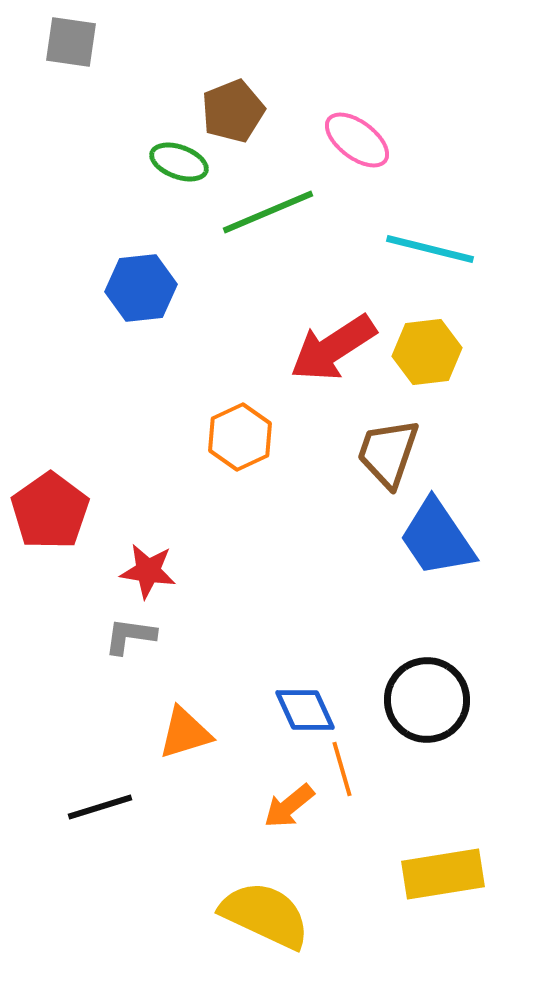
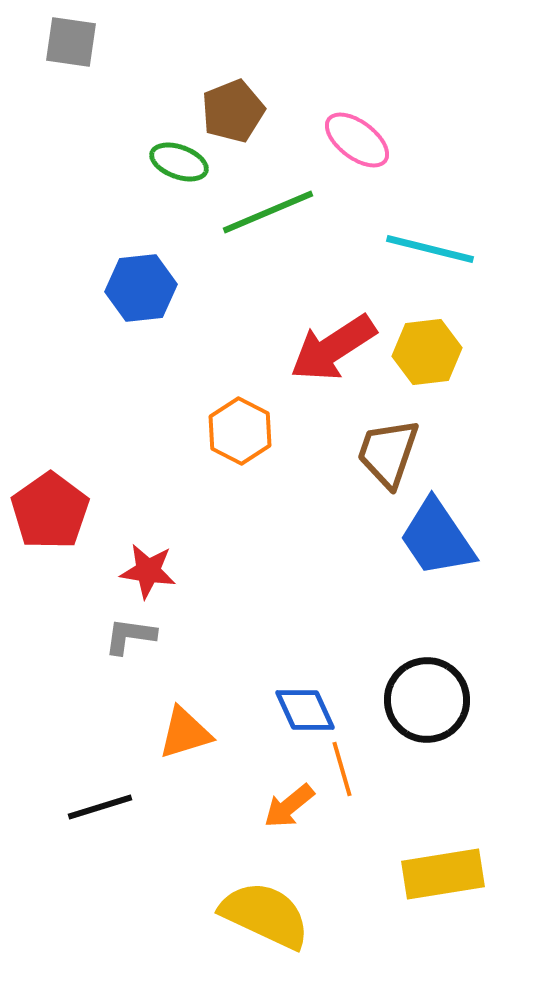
orange hexagon: moved 6 px up; rotated 8 degrees counterclockwise
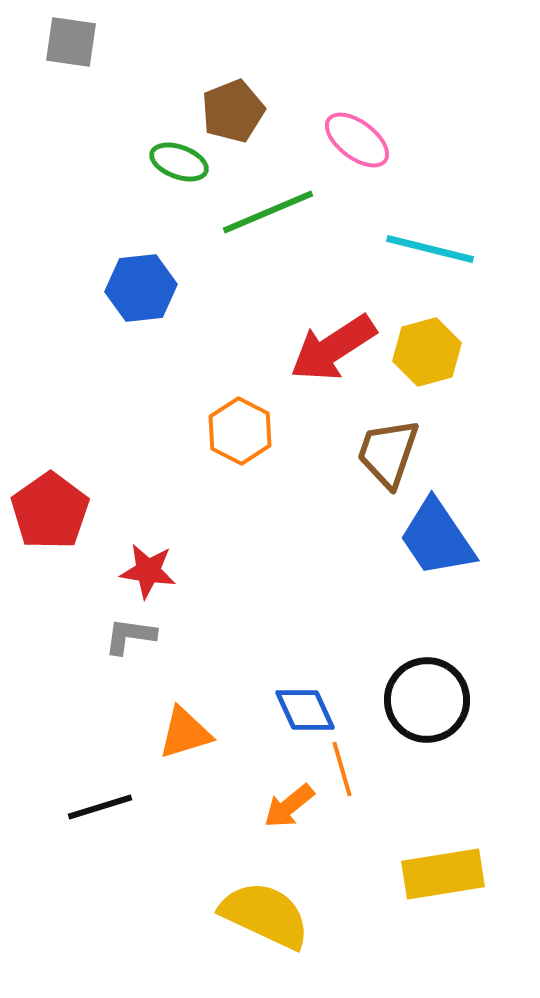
yellow hexagon: rotated 8 degrees counterclockwise
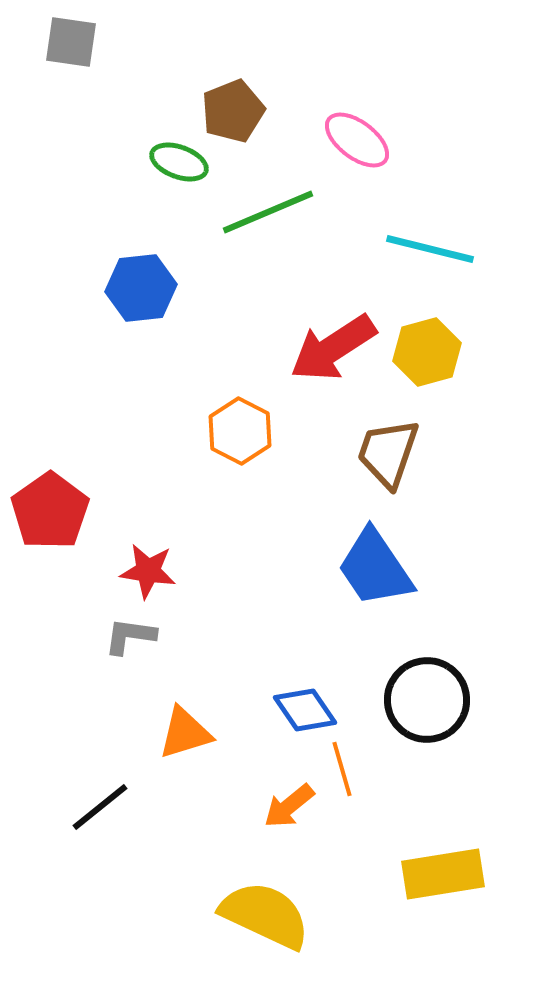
blue trapezoid: moved 62 px left, 30 px down
blue diamond: rotated 10 degrees counterclockwise
black line: rotated 22 degrees counterclockwise
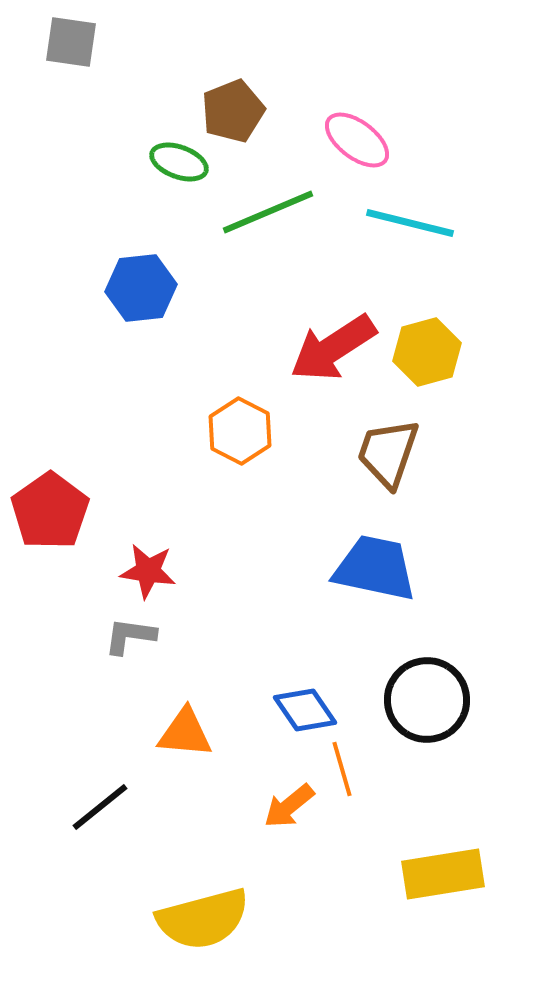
cyan line: moved 20 px left, 26 px up
blue trapezoid: rotated 136 degrees clockwise
orange triangle: rotated 22 degrees clockwise
yellow semicircle: moved 62 px left, 4 px down; rotated 140 degrees clockwise
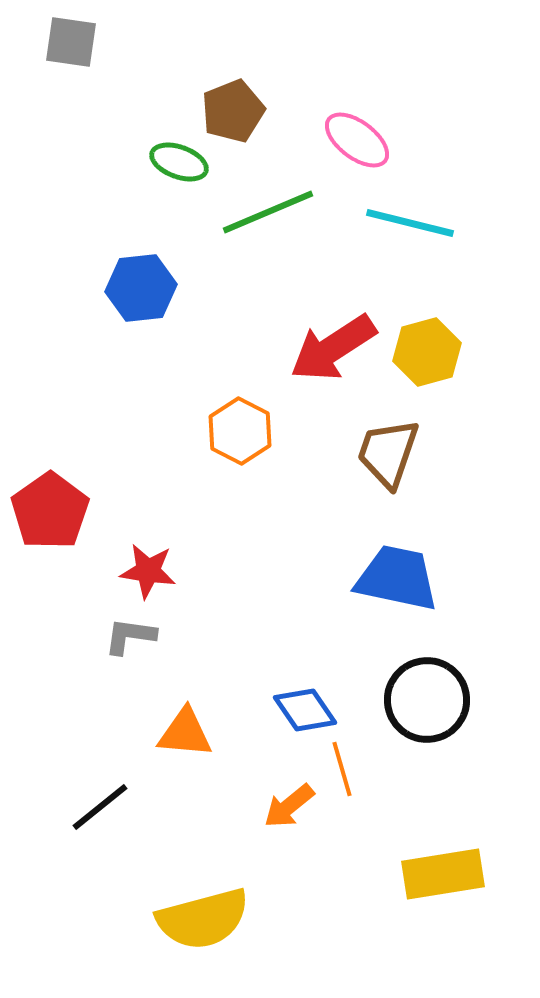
blue trapezoid: moved 22 px right, 10 px down
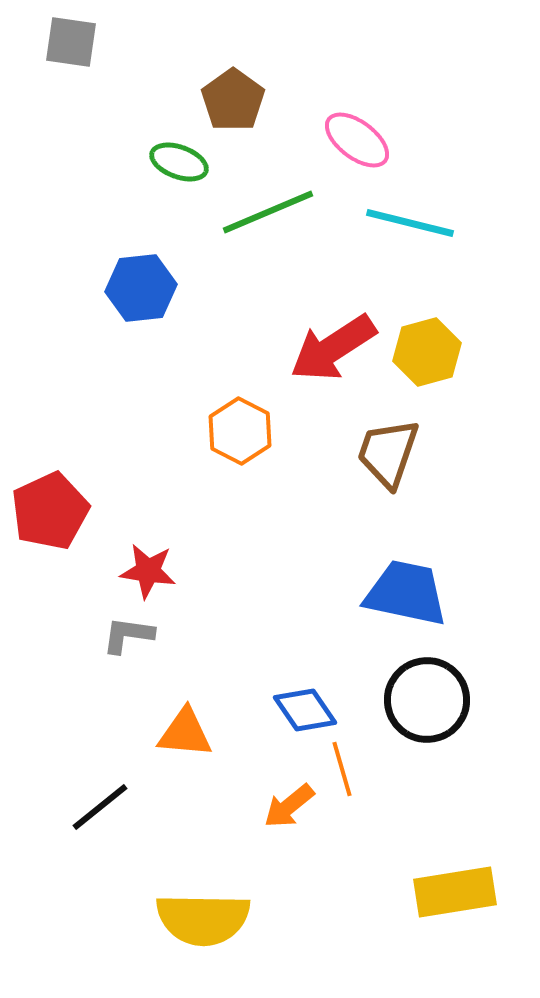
brown pentagon: moved 11 px up; rotated 14 degrees counterclockwise
red pentagon: rotated 10 degrees clockwise
blue trapezoid: moved 9 px right, 15 px down
gray L-shape: moved 2 px left, 1 px up
yellow rectangle: moved 12 px right, 18 px down
yellow semicircle: rotated 16 degrees clockwise
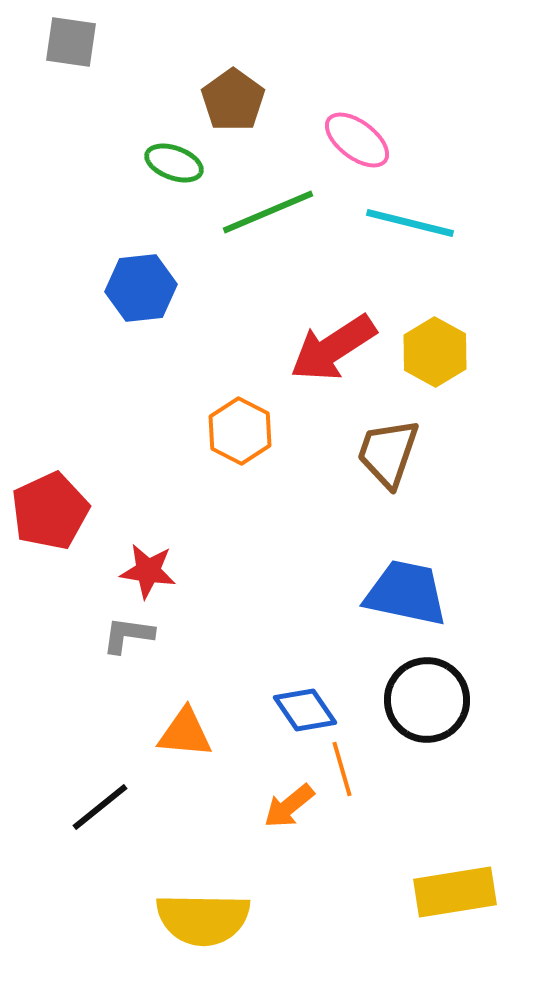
green ellipse: moved 5 px left, 1 px down
yellow hexagon: moved 8 px right; rotated 16 degrees counterclockwise
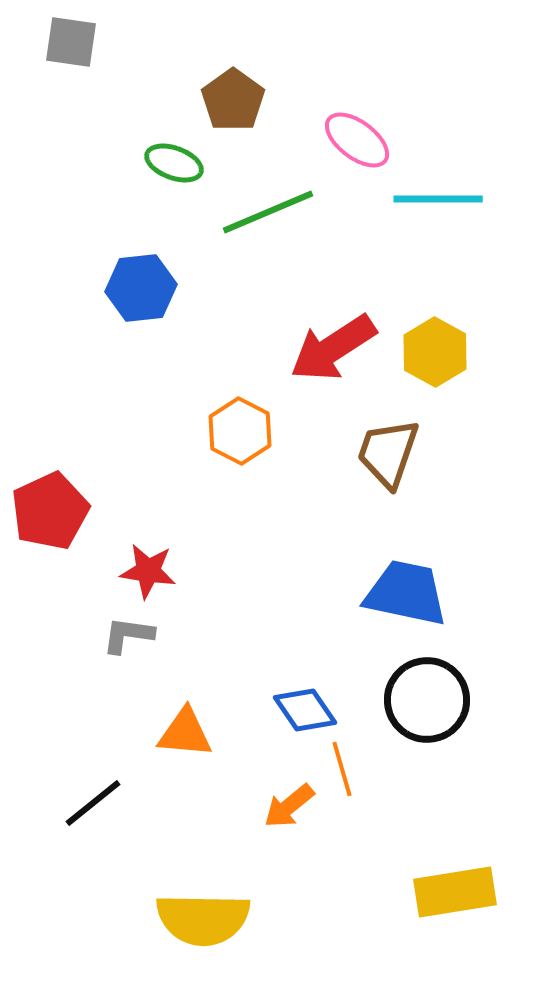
cyan line: moved 28 px right, 24 px up; rotated 14 degrees counterclockwise
black line: moved 7 px left, 4 px up
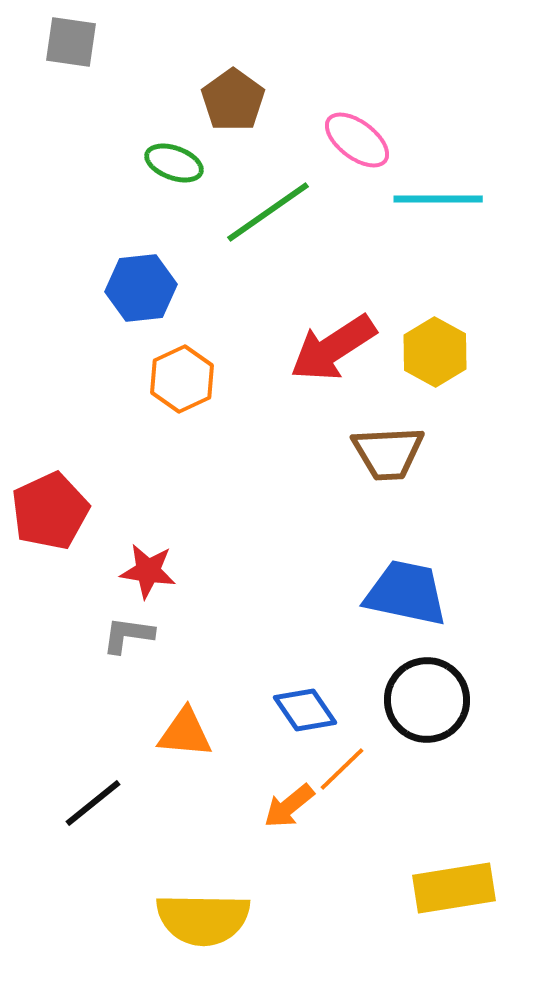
green line: rotated 12 degrees counterclockwise
orange hexagon: moved 58 px left, 52 px up; rotated 8 degrees clockwise
brown trapezoid: rotated 112 degrees counterclockwise
orange line: rotated 62 degrees clockwise
yellow rectangle: moved 1 px left, 4 px up
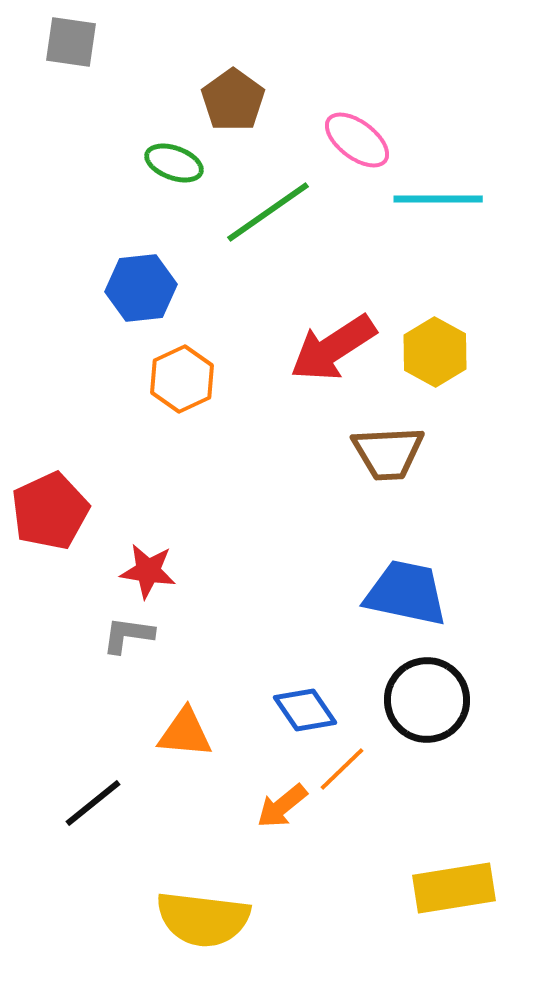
orange arrow: moved 7 px left
yellow semicircle: rotated 6 degrees clockwise
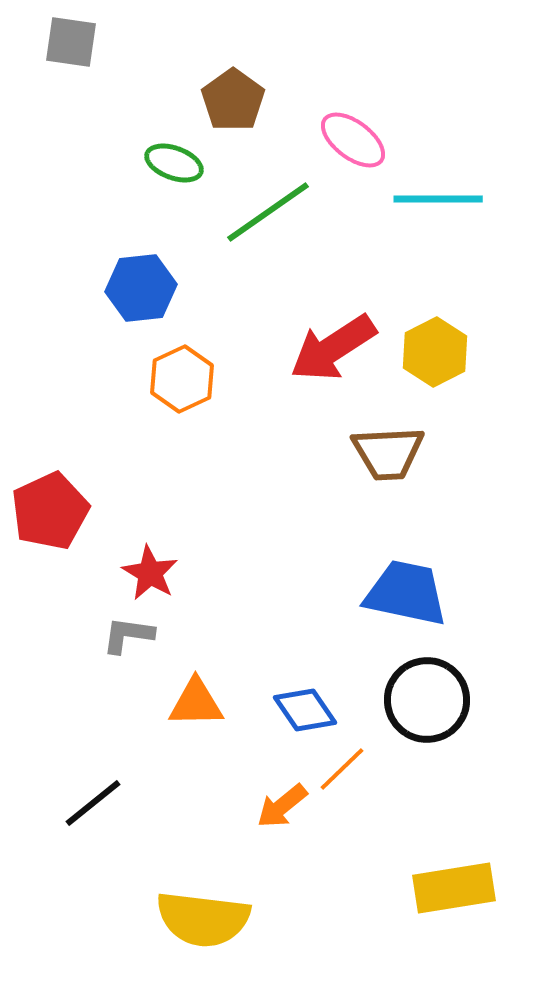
pink ellipse: moved 4 px left
yellow hexagon: rotated 4 degrees clockwise
red star: moved 2 px right, 2 px down; rotated 22 degrees clockwise
orange triangle: moved 11 px right, 30 px up; rotated 6 degrees counterclockwise
